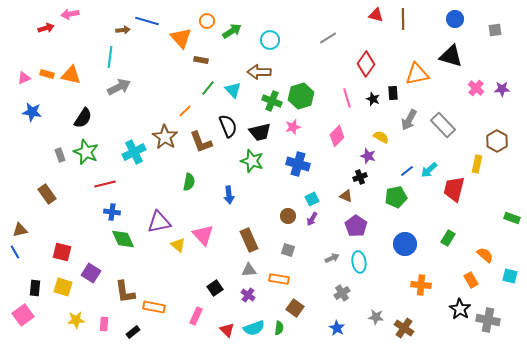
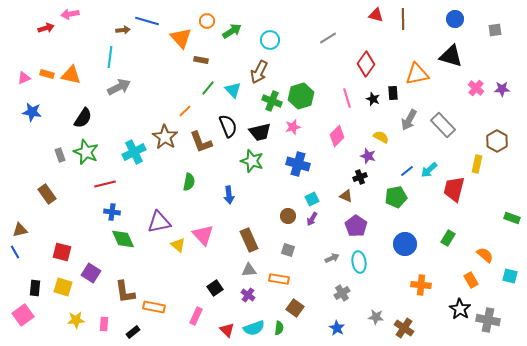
brown arrow at (259, 72): rotated 65 degrees counterclockwise
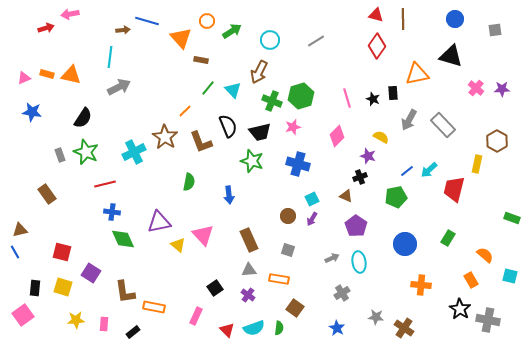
gray line at (328, 38): moved 12 px left, 3 px down
red diamond at (366, 64): moved 11 px right, 18 px up
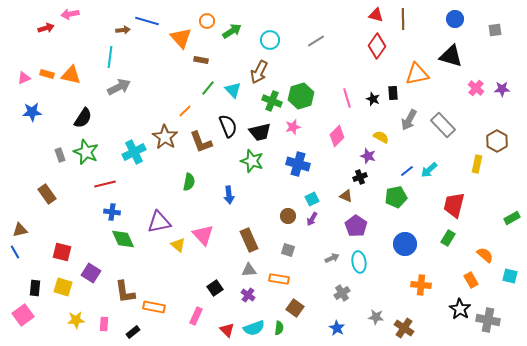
blue star at (32, 112): rotated 12 degrees counterclockwise
red trapezoid at (454, 189): moved 16 px down
green rectangle at (512, 218): rotated 49 degrees counterclockwise
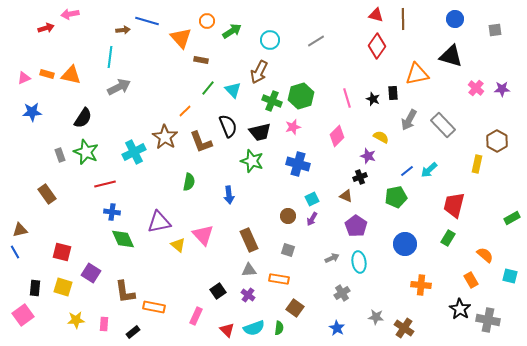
black square at (215, 288): moved 3 px right, 3 px down
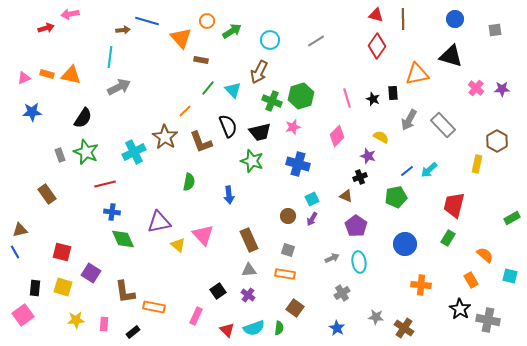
orange rectangle at (279, 279): moved 6 px right, 5 px up
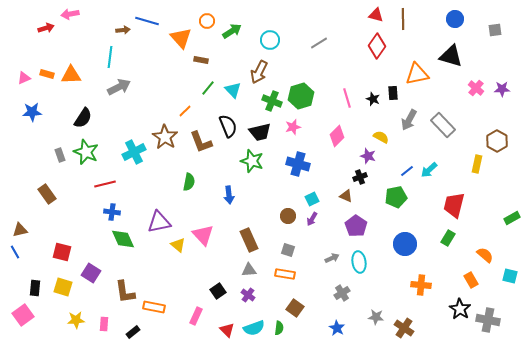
gray line at (316, 41): moved 3 px right, 2 px down
orange triangle at (71, 75): rotated 15 degrees counterclockwise
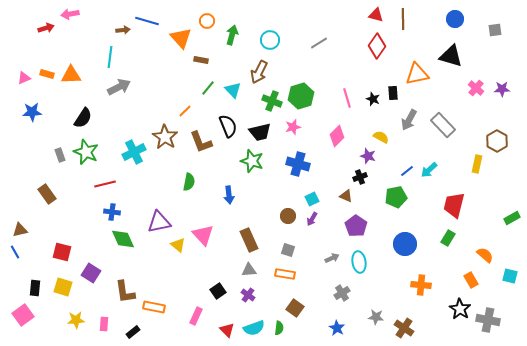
green arrow at (232, 31): moved 4 px down; rotated 42 degrees counterclockwise
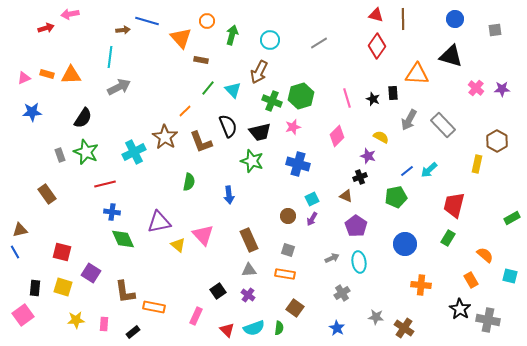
orange triangle at (417, 74): rotated 15 degrees clockwise
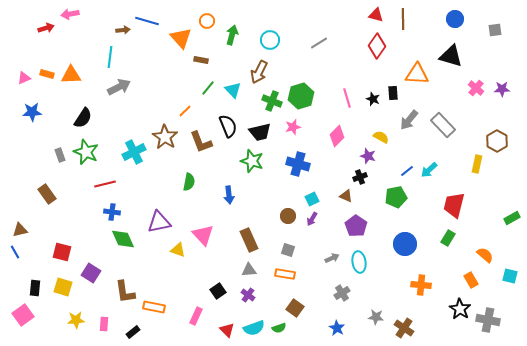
gray arrow at (409, 120): rotated 10 degrees clockwise
yellow triangle at (178, 245): moved 5 px down; rotated 21 degrees counterclockwise
green semicircle at (279, 328): rotated 64 degrees clockwise
